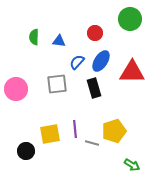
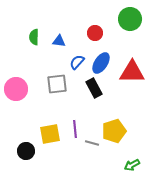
blue ellipse: moved 2 px down
black rectangle: rotated 12 degrees counterclockwise
green arrow: rotated 119 degrees clockwise
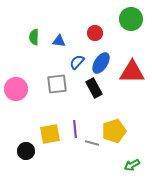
green circle: moved 1 px right
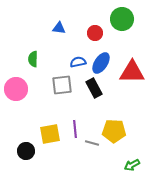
green circle: moved 9 px left
green semicircle: moved 1 px left, 22 px down
blue triangle: moved 13 px up
blue semicircle: moved 1 px right; rotated 35 degrees clockwise
gray square: moved 5 px right, 1 px down
yellow pentagon: rotated 20 degrees clockwise
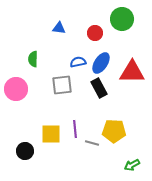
black rectangle: moved 5 px right
yellow square: moved 1 px right; rotated 10 degrees clockwise
black circle: moved 1 px left
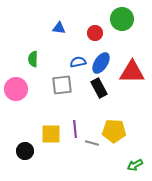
green arrow: moved 3 px right
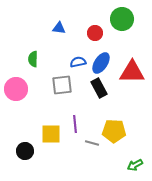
purple line: moved 5 px up
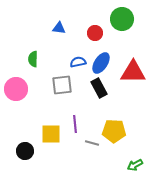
red triangle: moved 1 px right
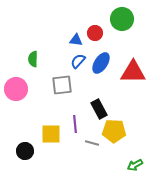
blue triangle: moved 17 px right, 12 px down
blue semicircle: moved 1 px up; rotated 35 degrees counterclockwise
black rectangle: moved 21 px down
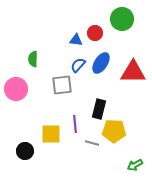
blue semicircle: moved 4 px down
black rectangle: rotated 42 degrees clockwise
